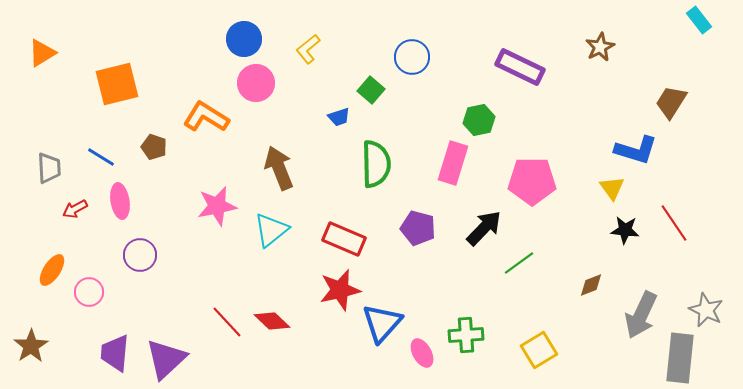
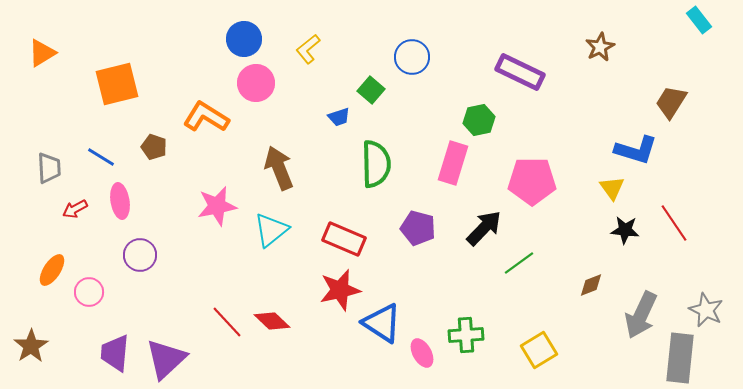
purple rectangle at (520, 67): moved 5 px down
blue triangle at (382, 323): rotated 39 degrees counterclockwise
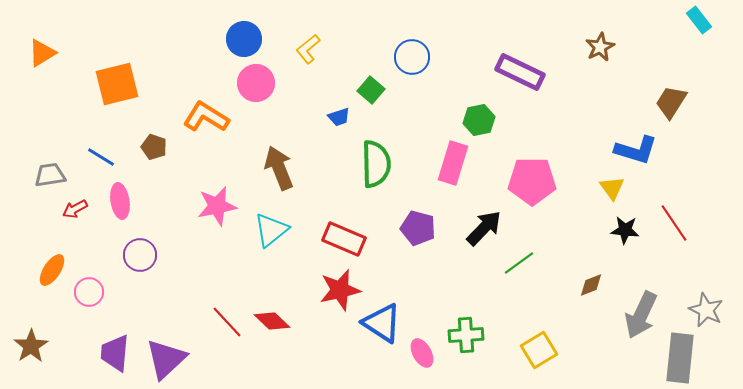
gray trapezoid at (49, 168): moved 1 px right, 7 px down; rotated 96 degrees counterclockwise
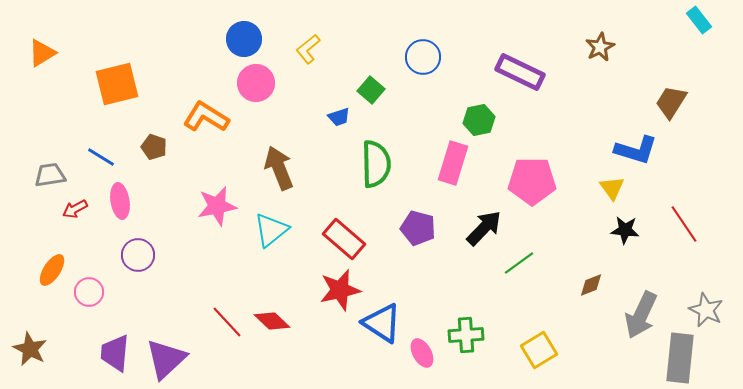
blue circle at (412, 57): moved 11 px right
red line at (674, 223): moved 10 px right, 1 px down
red rectangle at (344, 239): rotated 18 degrees clockwise
purple circle at (140, 255): moved 2 px left
brown star at (31, 346): moved 1 px left, 3 px down; rotated 12 degrees counterclockwise
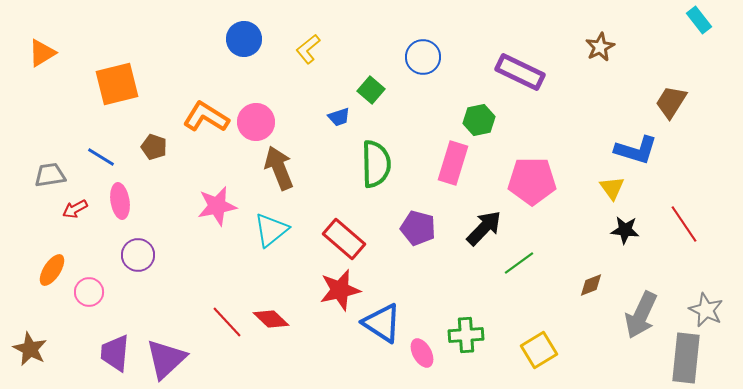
pink circle at (256, 83): moved 39 px down
red diamond at (272, 321): moved 1 px left, 2 px up
gray rectangle at (680, 358): moved 6 px right
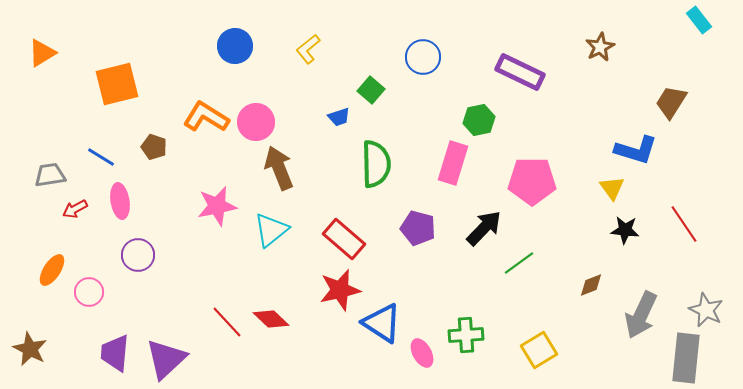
blue circle at (244, 39): moved 9 px left, 7 px down
